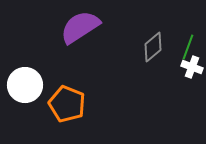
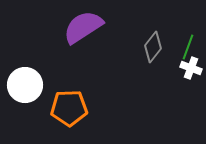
purple semicircle: moved 3 px right
gray diamond: rotated 12 degrees counterclockwise
white cross: moved 1 px left, 1 px down
orange pentagon: moved 2 px right, 4 px down; rotated 24 degrees counterclockwise
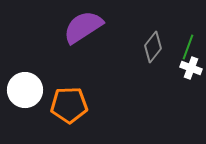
white circle: moved 5 px down
orange pentagon: moved 3 px up
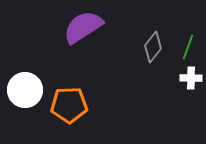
white cross: moved 10 px down; rotated 20 degrees counterclockwise
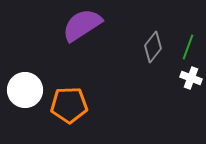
purple semicircle: moved 1 px left, 2 px up
white cross: rotated 20 degrees clockwise
